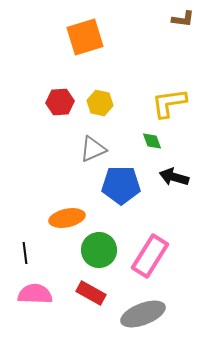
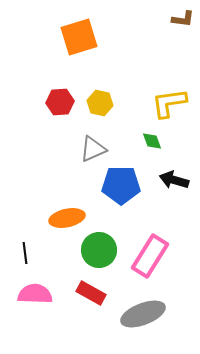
orange square: moved 6 px left
black arrow: moved 3 px down
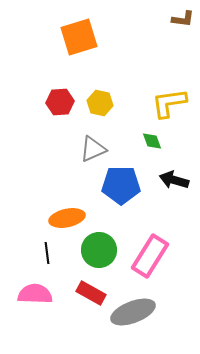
black line: moved 22 px right
gray ellipse: moved 10 px left, 2 px up
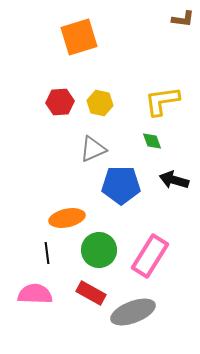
yellow L-shape: moved 7 px left, 2 px up
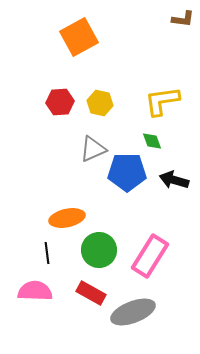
orange square: rotated 12 degrees counterclockwise
blue pentagon: moved 6 px right, 13 px up
pink semicircle: moved 3 px up
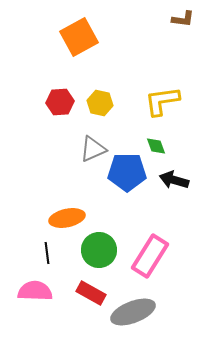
green diamond: moved 4 px right, 5 px down
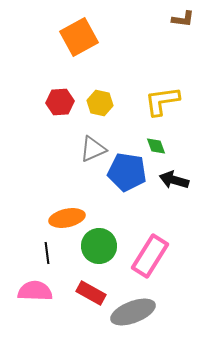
blue pentagon: rotated 9 degrees clockwise
green circle: moved 4 px up
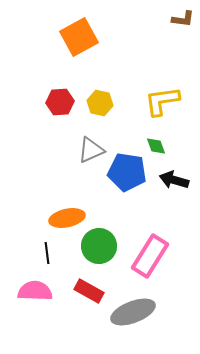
gray triangle: moved 2 px left, 1 px down
red rectangle: moved 2 px left, 2 px up
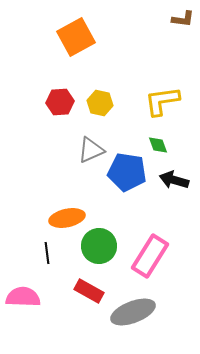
orange square: moved 3 px left
green diamond: moved 2 px right, 1 px up
pink semicircle: moved 12 px left, 6 px down
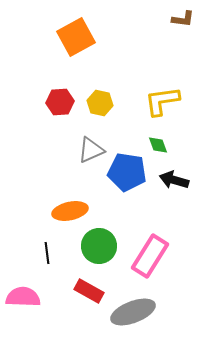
orange ellipse: moved 3 px right, 7 px up
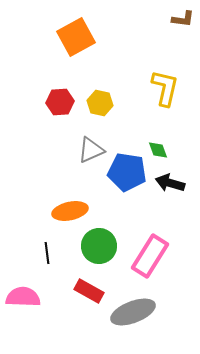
yellow L-shape: moved 3 px right, 13 px up; rotated 111 degrees clockwise
green diamond: moved 5 px down
black arrow: moved 4 px left, 3 px down
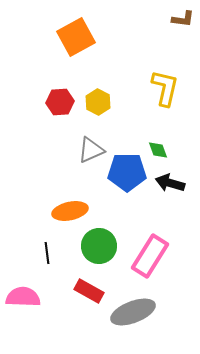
yellow hexagon: moved 2 px left, 1 px up; rotated 15 degrees clockwise
blue pentagon: rotated 9 degrees counterclockwise
